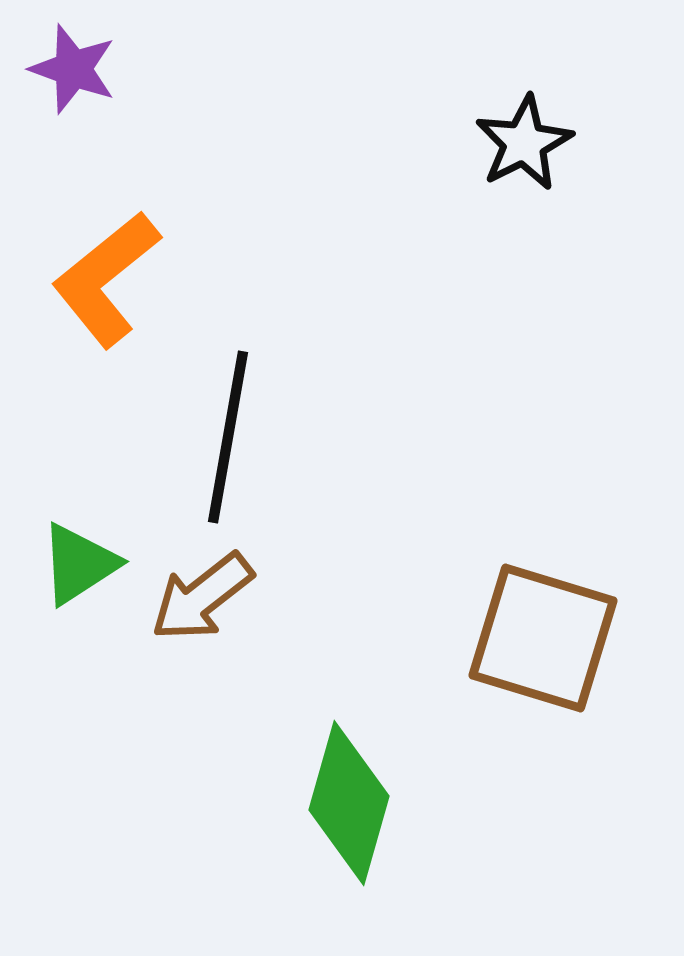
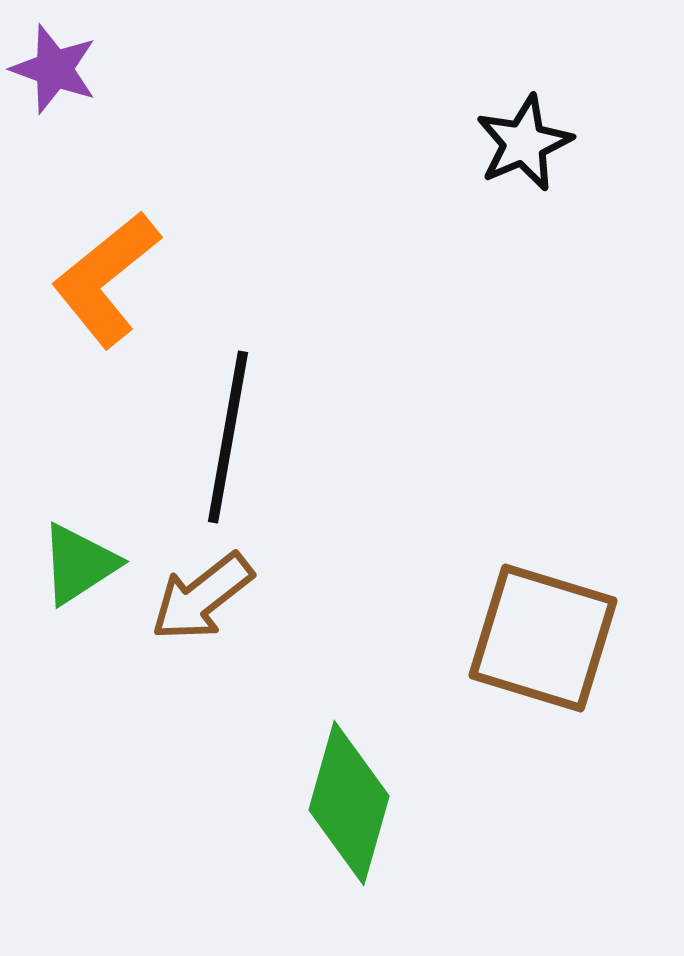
purple star: moved 19 px left
black star: rotated 4 degrees clockwise
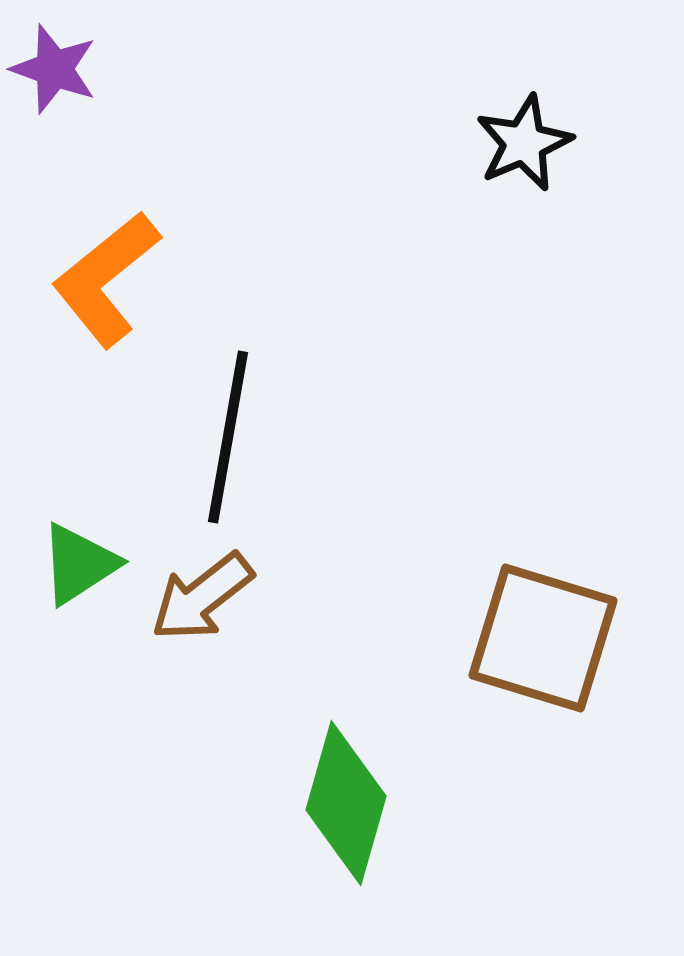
green diamond: moved 3 px left
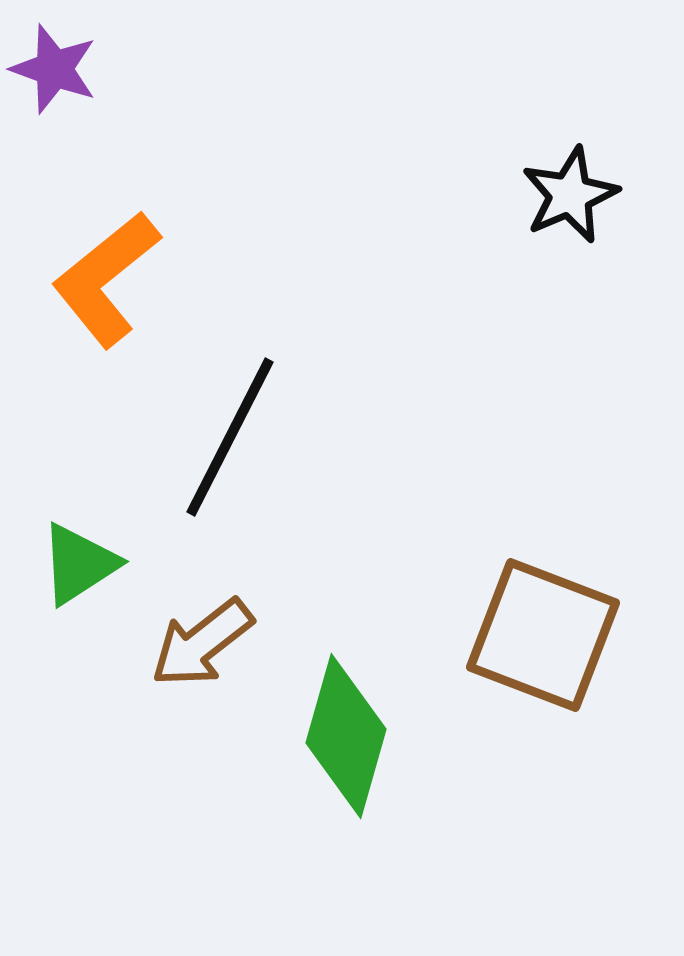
black star: moved 46 px right, 52 px down
black line: moved 2 px right; rotated 17 degrees clockwise
brown arrow: moved 46 px down
brown square: moved 3 px up; rotated 4 degrees clockwise
green diamond: moved 67 px up
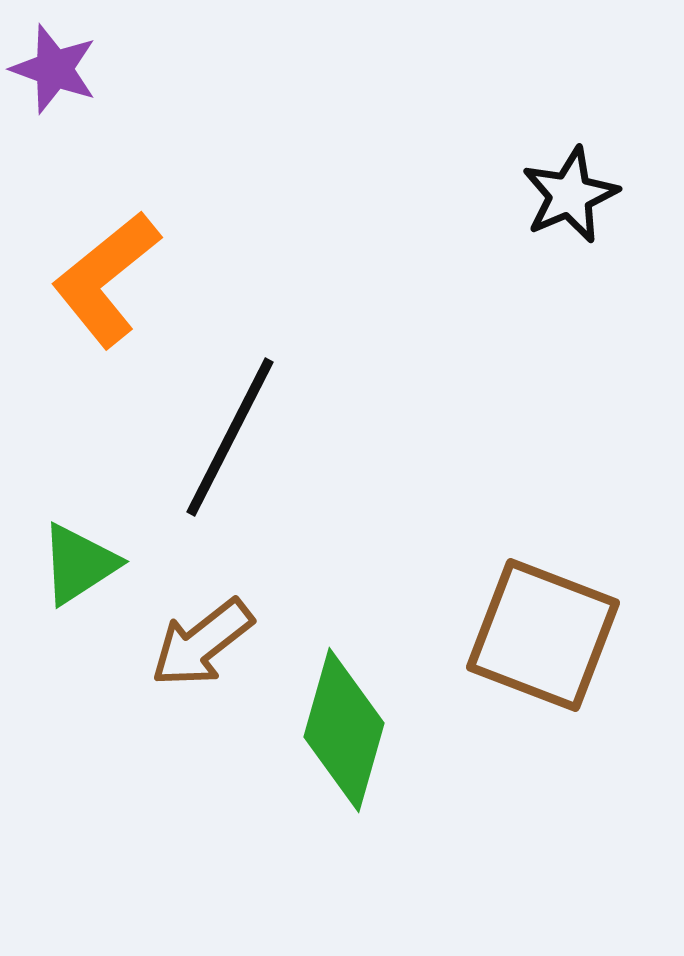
green diamond: moved 2 px left, 6 px up
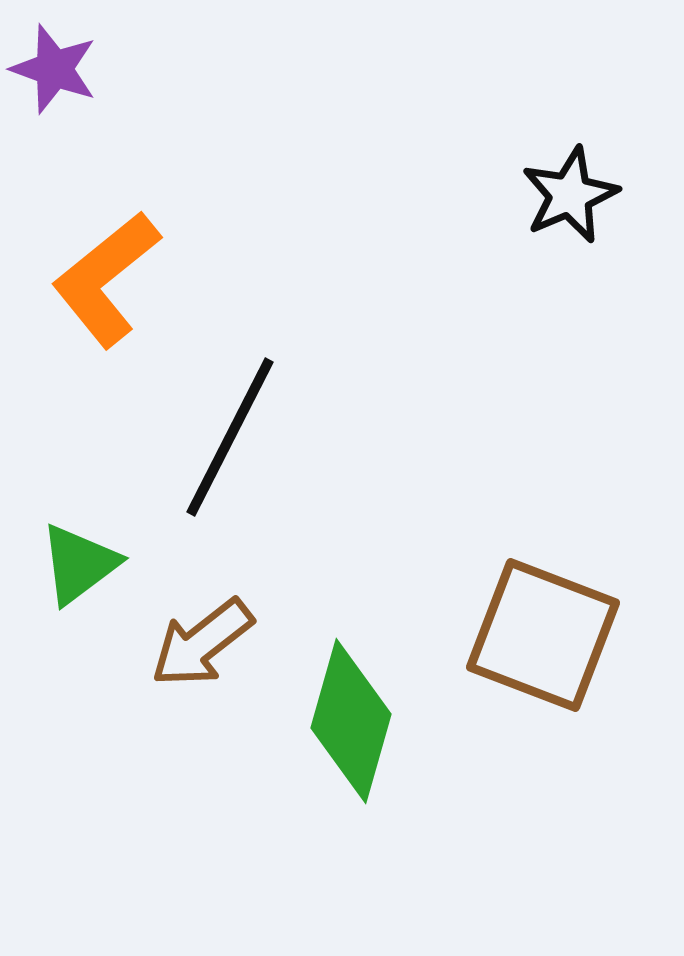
green triangle: rotated 4 degrees counterclockwise
green diamond: moved 7 px right, 9 px up
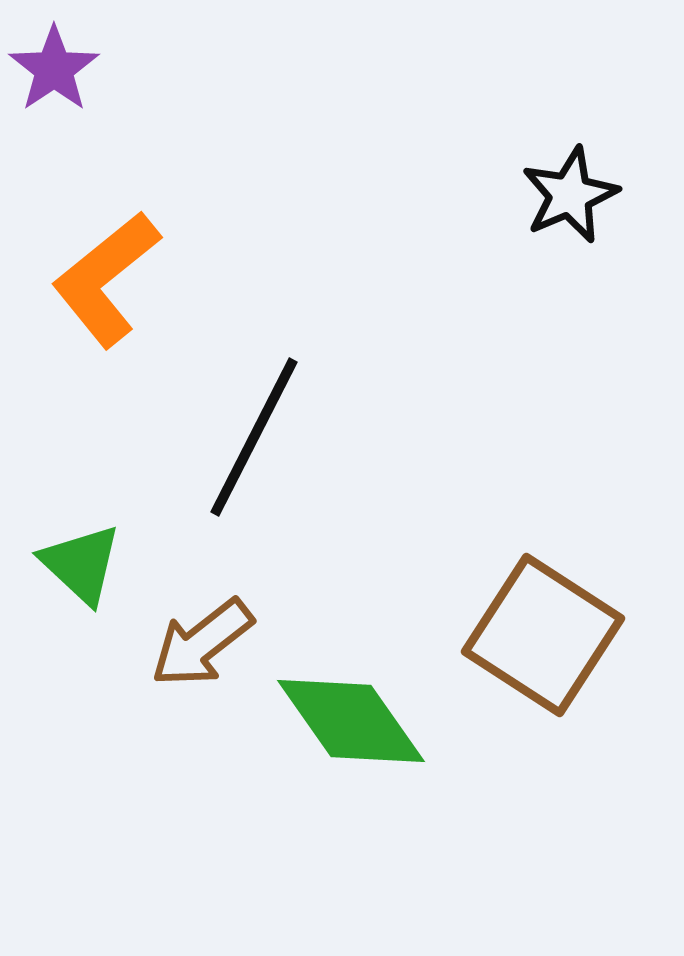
purple star: rotated 18 degrees clockwise
black line: moved 24 px right
green triangle: moved 2 px right; rotated 40 degrees counterclockwise
brown square: rotated 12 degrees clockwise
green diamond: rotated 51 degrees counterclockwise
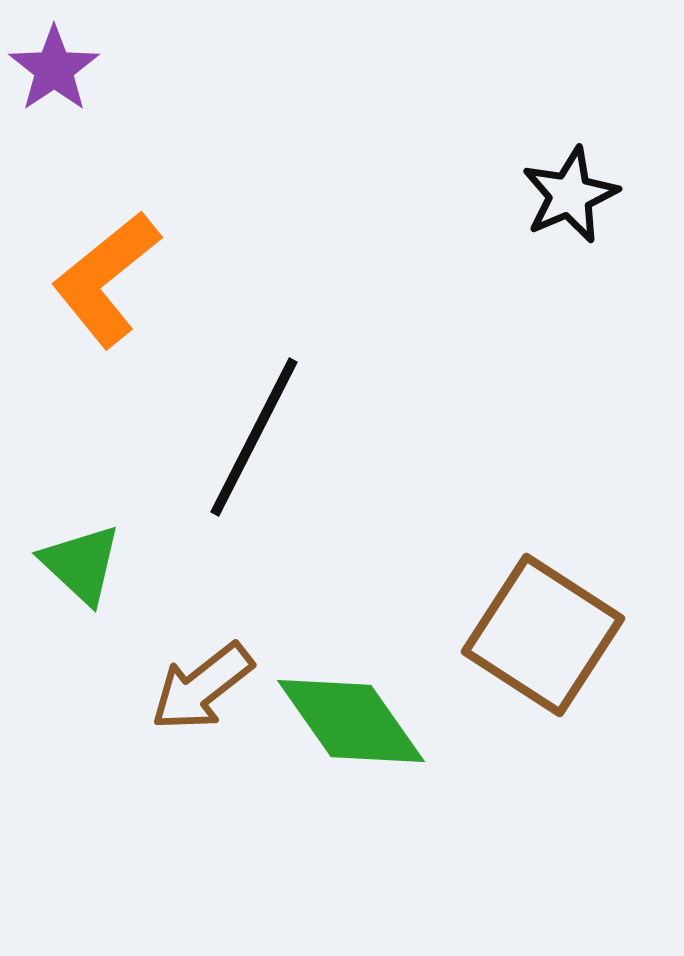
brown arrow: moved 44 px down
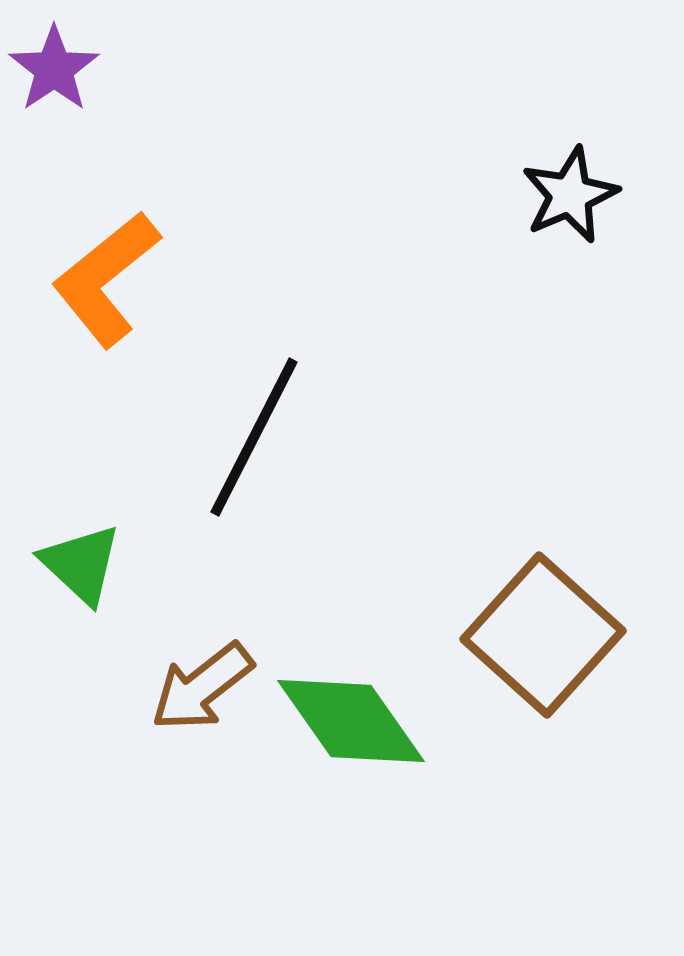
brown square: rotated 9 degrees clockwise
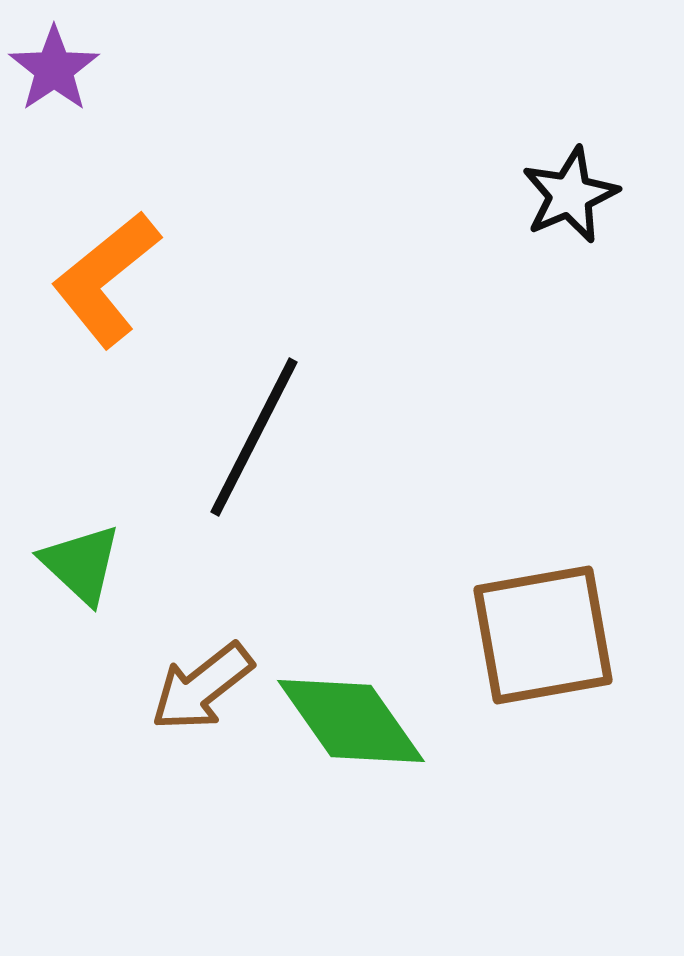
brown square: rotated 38 degrees clockwise
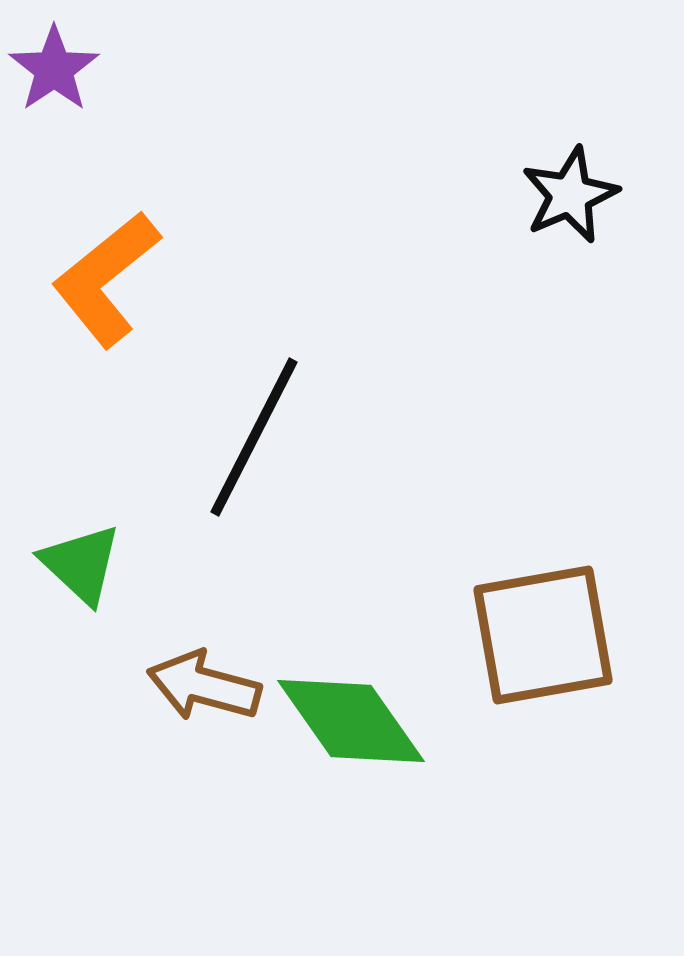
brown arrow: moved 2 px right, 1 px up; rotated 53 degrees clockwise
